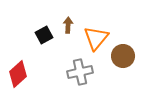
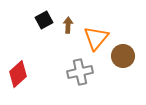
black square: moved 15 px up
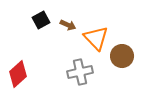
black square: moved 3 px left
brown arrow: rotated 112 degrees clockwise
orange triangle: rotated 24 degrees counterclockwise
brown circle: moved 1 px left
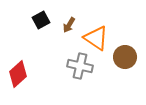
brown arrow: moved 1 px right; rotated 98 degrees clockwise
orange triangle: rotated 12 degrees counterclockwise
brown circle: moved 3 px right, 1 px down
gray cross: moved 6 px up; rotated 25 degrees clockwise
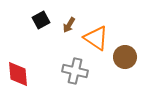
gray cross: moved 5 px left, 5 px down
red diamond: rotated 52 degrees counterclockwise
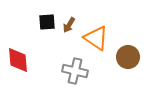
black square: moved 6 px right, 2 px down; rotated 24 degrees clockwise
brown circle: moved 3 px right
red diamond: moved 14 px up
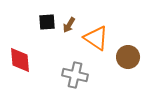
red diamond: moved 2 px right
gray cross: moved 4 px down
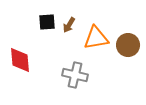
orange triangle: rotated 44 degrees counterclockwise
brown circle: moved 12 px up
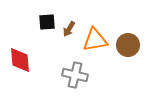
brown arrow: moved 4 px down
orange triangle: moved 1 px left, 2 px down
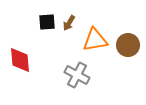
brown arrow: moved 6 px up
gray cross: moved 2 px right; rotated 15 degrees clockwise
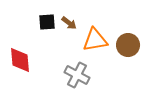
brown arrow: rotated 84 degrees counterclockwise
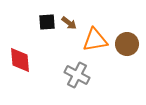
brown circle: moved 1 px left, 1 px up
